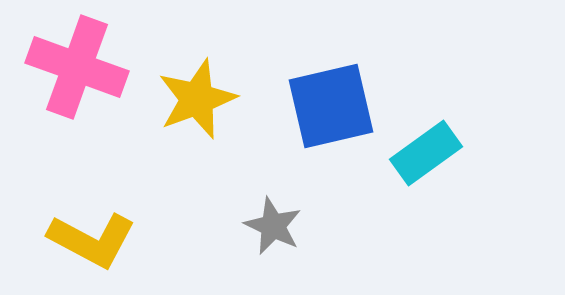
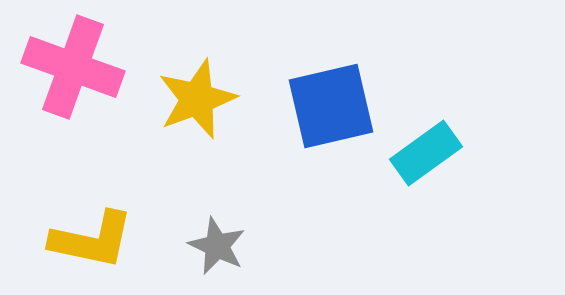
pink cross: moved 4 px left
gray star: moved 56 px left, 20 px down
yellow L-shape: rotated 16 degrees counterclockwise
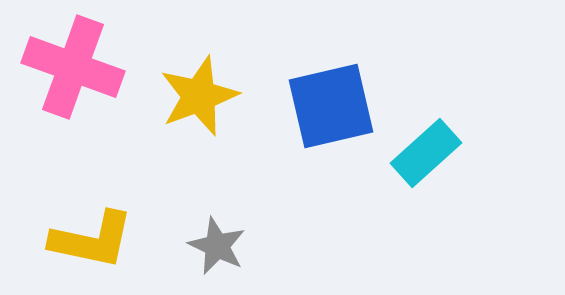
yellow star: moved 2 px right, 3 px up
cyan rectangle: rotated 6 degrees counterclockwise
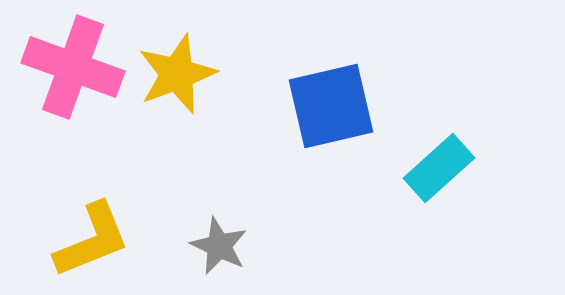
yellow star: moved 22 px left, 22 px up
cyan rectangle: moved 13 px right, 15 px down
yellow L-shape: rotated 34 degrees counterclockwise
gray star: moved 2 px right
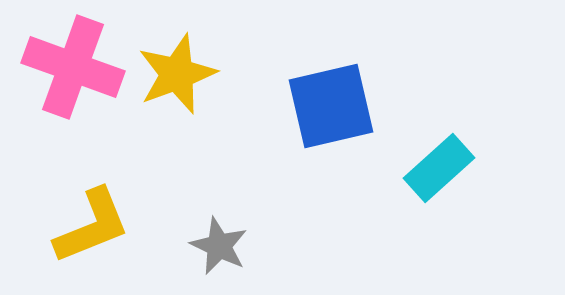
yellow L-shape: moved 14 px up
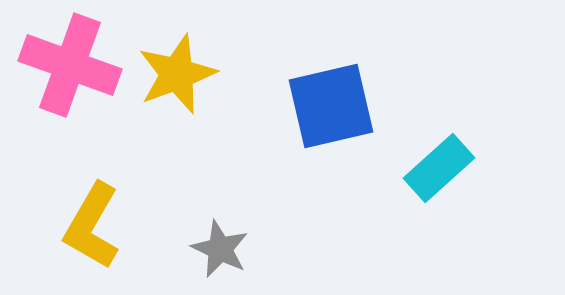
pink cross: moved 3 px left, 2 px up
yellow L-shape: rotated 142 degrees clockwise
gray star: moved 1 px right, 3 px down
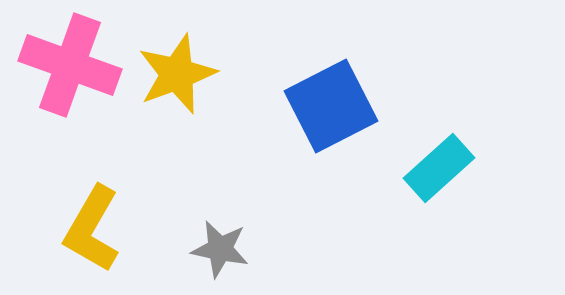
blue square: rotated 14 degrees counterclockwise
yellow L-shape: moved 3 px down
gray star: rotated 14 degrees counterclockwise
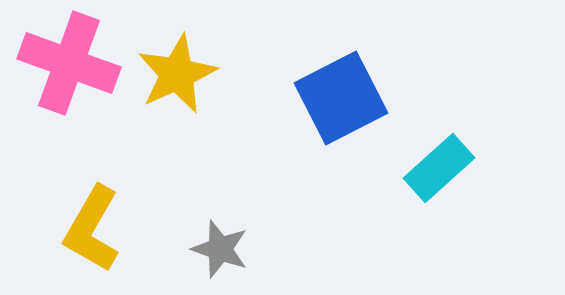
pink cross: moved 1 px left, 2 px up
yellow star: rotated 4 degrees counterclockwise
blue square: moved 10 px right, 8 px up
gray star: rotated 8 degrees clockwise
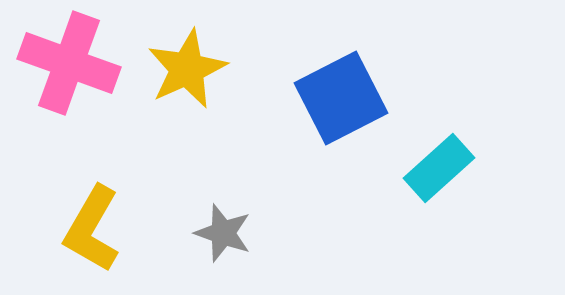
yellow star: moved 10 px right, 5 px up
gray star: moved 3 px right, 16 px up
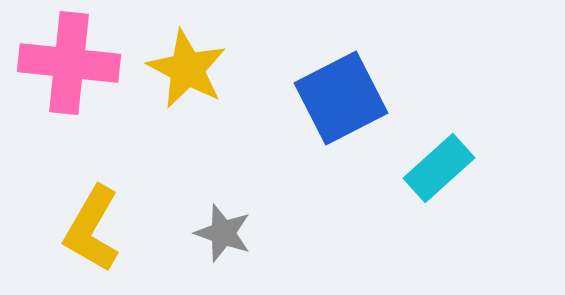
pink cross: rotated 14 degrees counterclockwise
yellow star: rotated 20 degrees counterclockwise
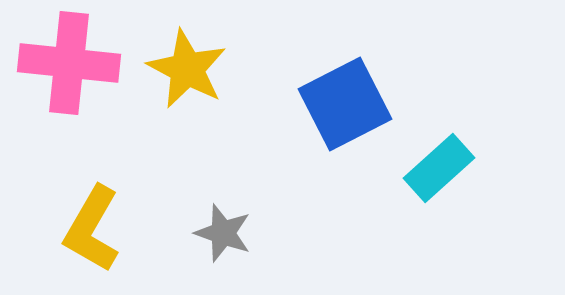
blue square: moved 4 px right, 6 px down
